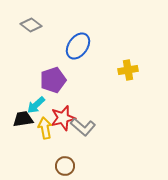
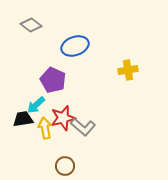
blue ellipse: moved 3 px left; rotated 36 degrees clockwise
purple pentagon: rotated 30 degrees counterclockwise
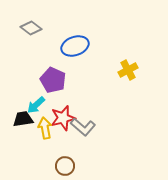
gray diamond: moved 3 px down
yellow cross: rotated 18 degrees counterclockwise
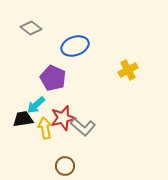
purple pentagon: moved 2 px up
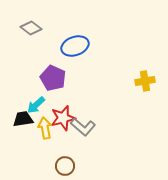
yellow cross: moved 17 px right, 11 px down; rotated 18 degrees clockwise
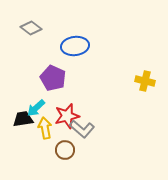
blue ellipse: rotated 12 degrees clockwise
yellow cross: rotated 24 degrees clockwise
cyan arrow: moved 3 px down
red star: moved 4 px right, 2 px up
gray L-shape: moved 1 px left, 2 px down
brown circle: moved 16 px up
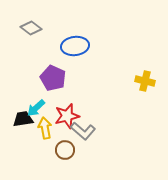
gray L-shape: moved 1 px right, 2 px down
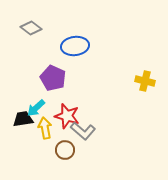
red star: rotated 30 degrees clockwise
